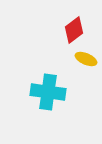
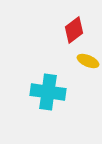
yellow ellipse: moved 2 px right, 2 px down
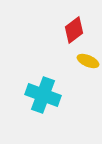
cyan cross: moved 5 px left, 3 px down; rotated 12 degrees clockwise
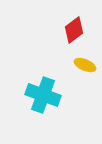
yellow ellipse: moved 3 px left, 4 px down
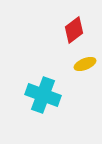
yellow ellipse: moved 1 px up; rotated 45 degrees counterclockwise
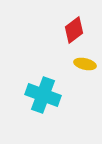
yellow ellipse: rotated 35 degrees clockwise
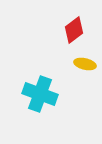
cyan cross: moved 3 px left, 1 px up
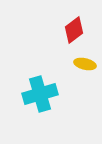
cyan cross: rotated 36 degrees counterclockwise
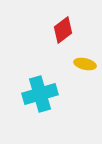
red diamond: moved 11 px left
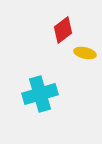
yellow ellipse: moved 11 px up
